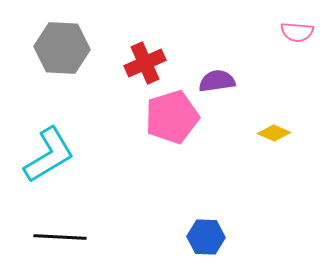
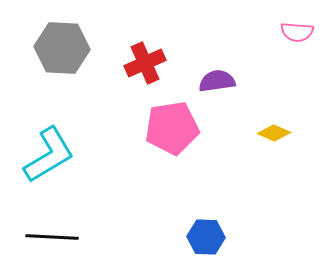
pink pentagon: moved 11 px down; rotated 8 degrees clockwise
black line: moved 8 px left
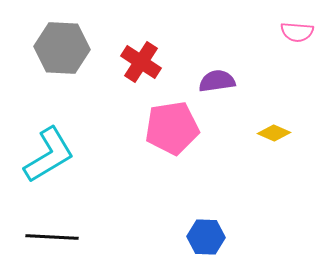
red cross: moved 4 px left, 1 px up; rotated 33 degrees counterclockwise
